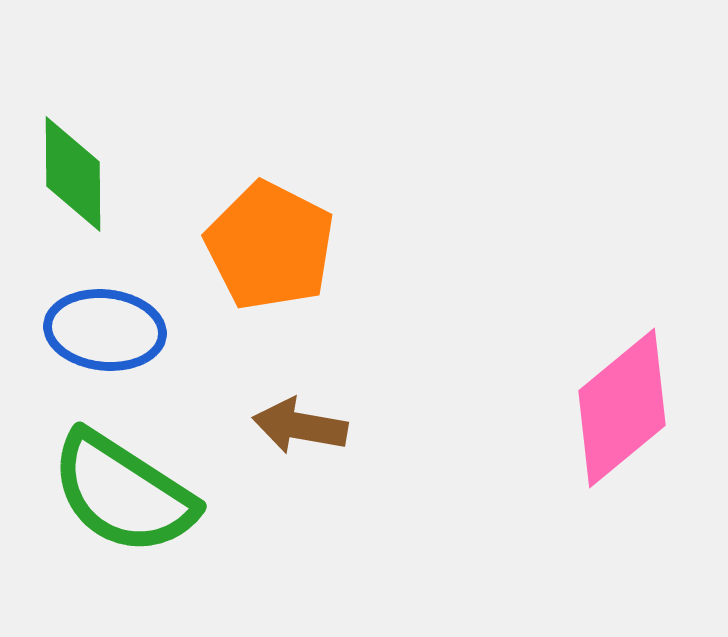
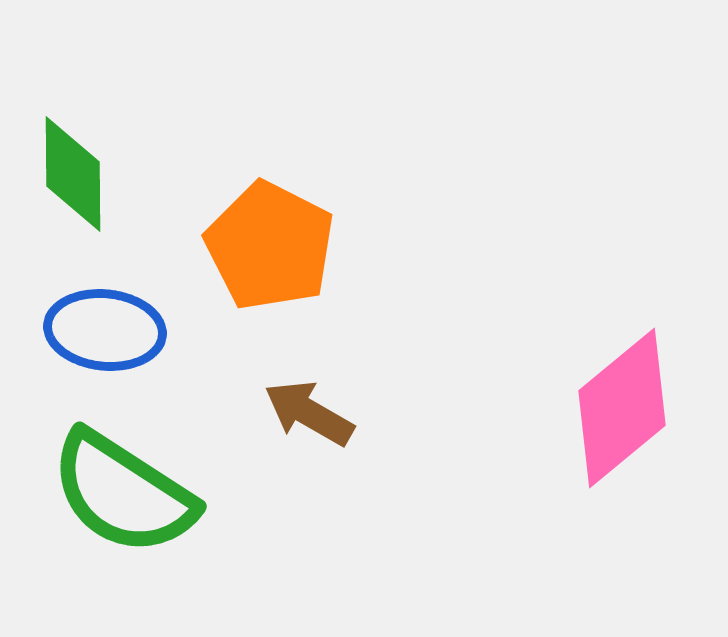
brown arrow: moved 9 px right, 13 px up; rotated 20 degrees clockwise
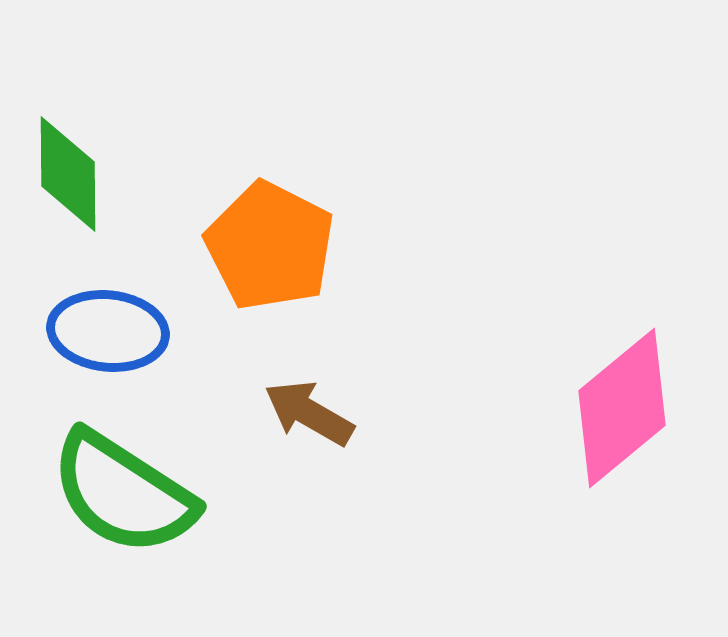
green diamond: moved 5 px left
blue ellipse: moved 3 px right, 1 px down
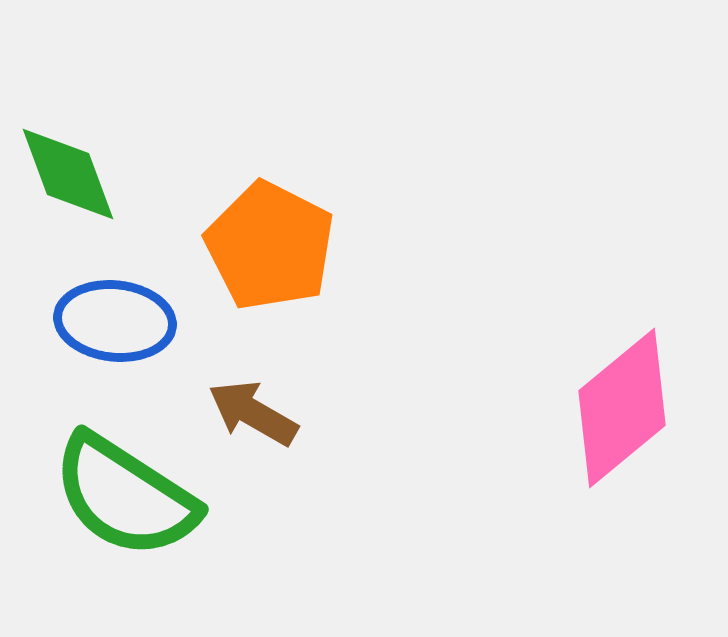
green diamond: rotated 20 degrees counterclockwise
blue ellipse: moved 7 px right, 10 px up
brown arrow: moved 56 px left
green semicircle: moved 2 px right, 3 px down
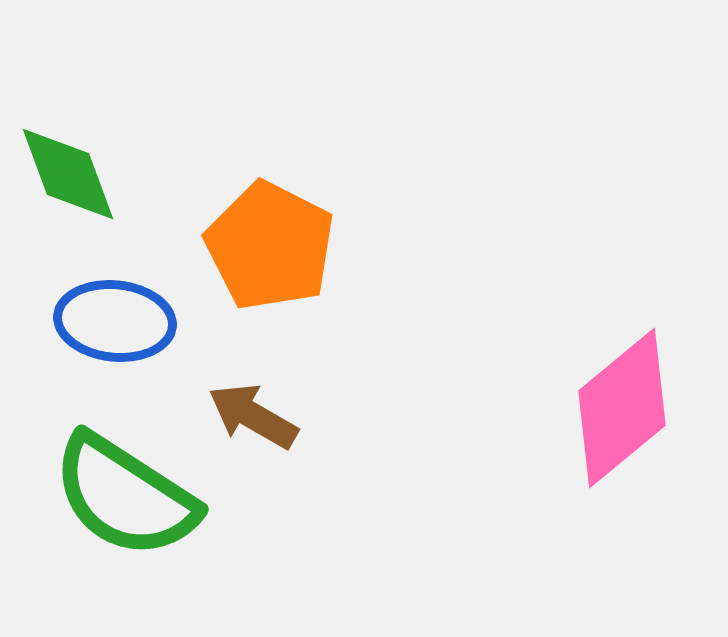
brown arrow: moved 3 px down
